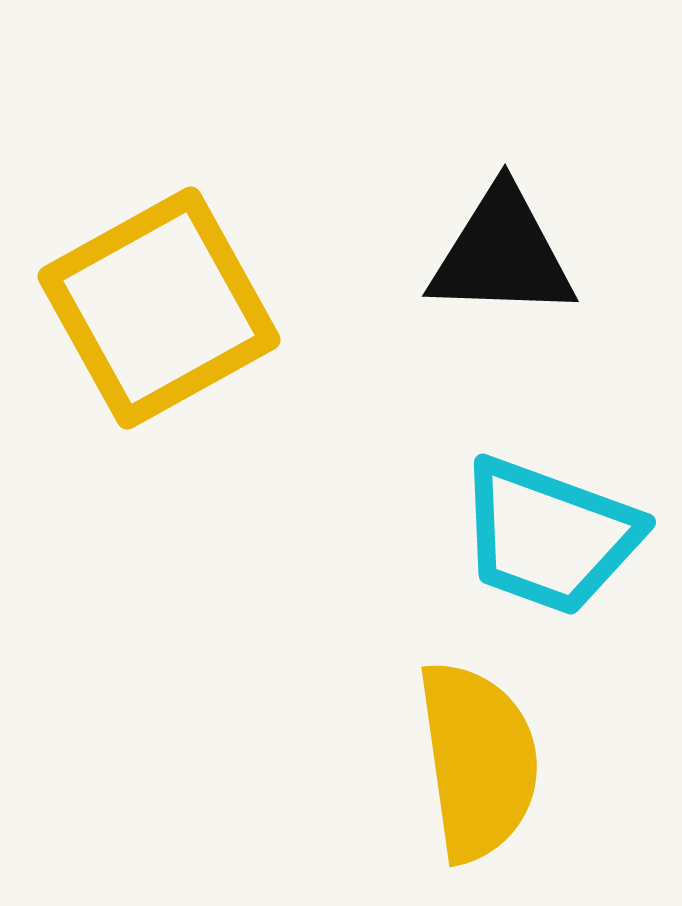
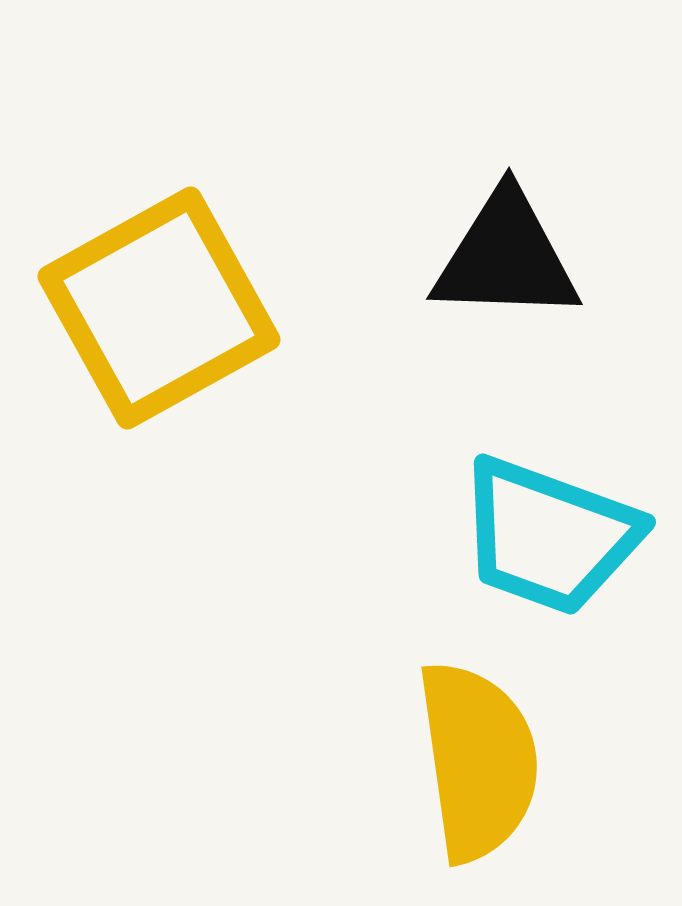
black triangle: moved 4 px right, 3 px down
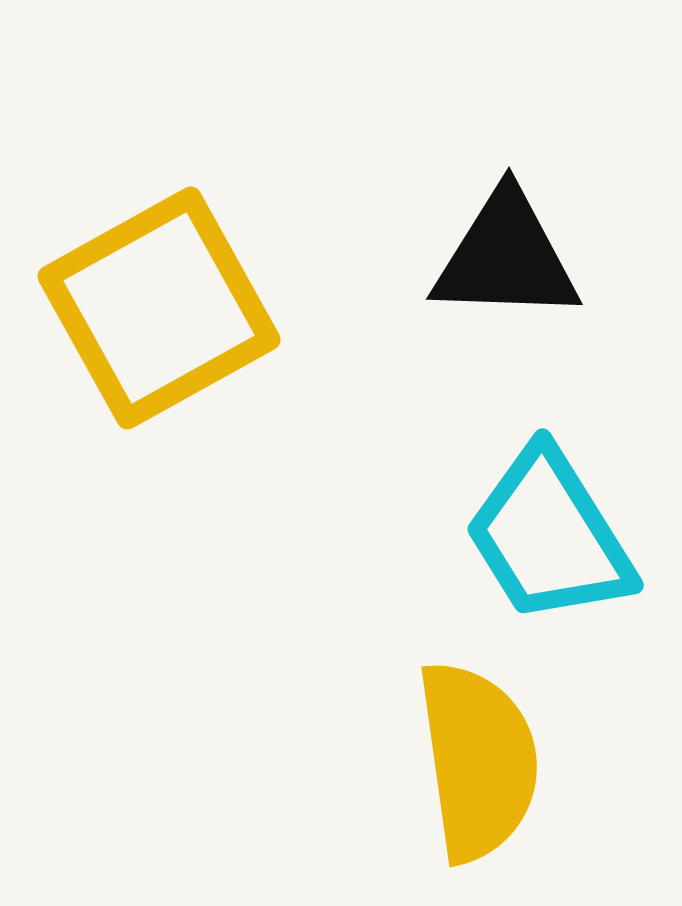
cyan trapezoid: rotated 38 degrees clockwise
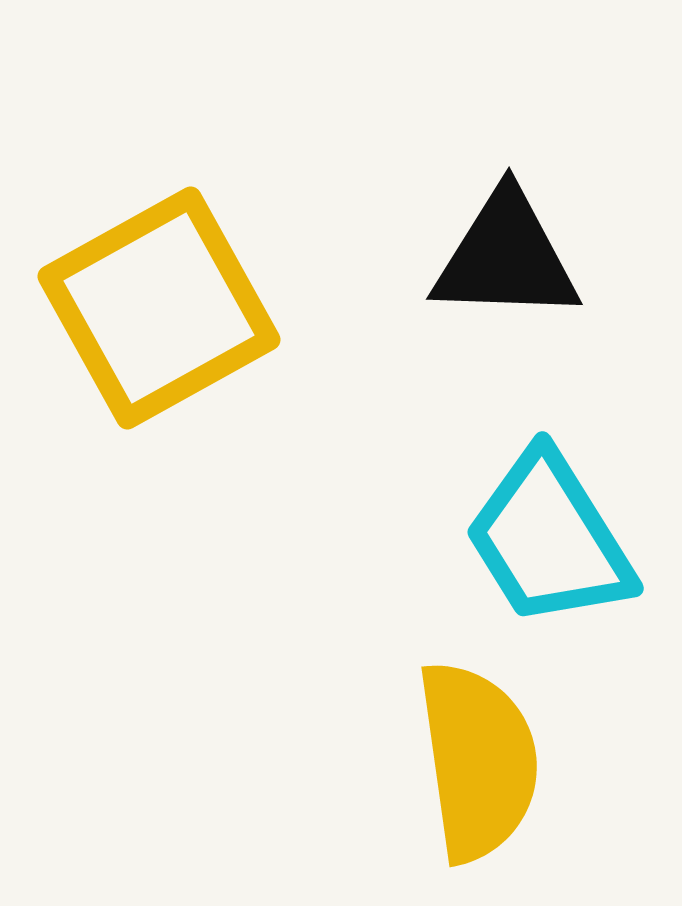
cyan trapezoid: moved 3 px down
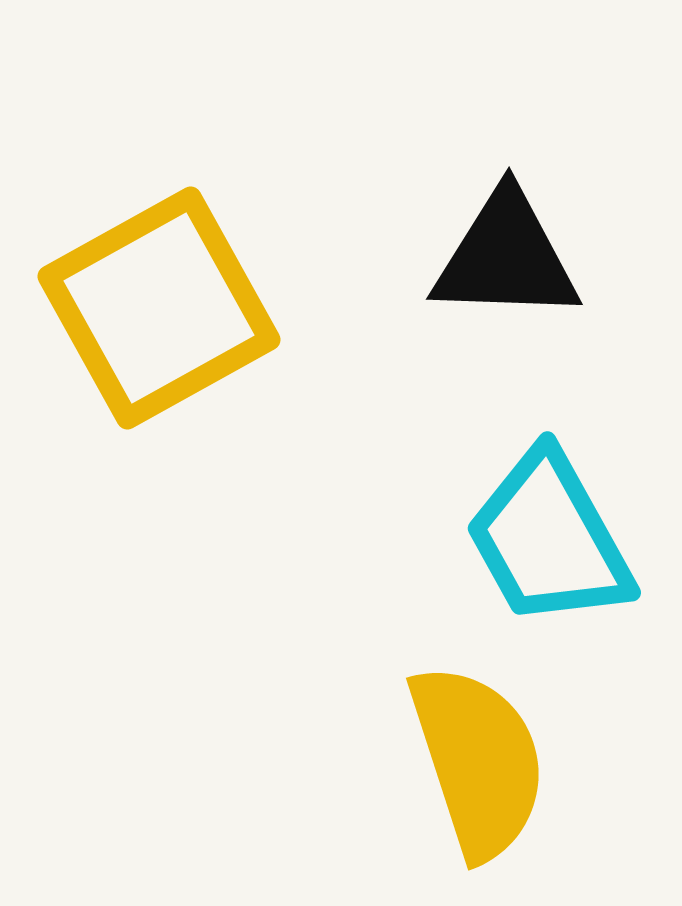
cyan trapezoid: rotated 3 degrees clockwise
yellow semicircle: rotated 10 degrees counterclockwise
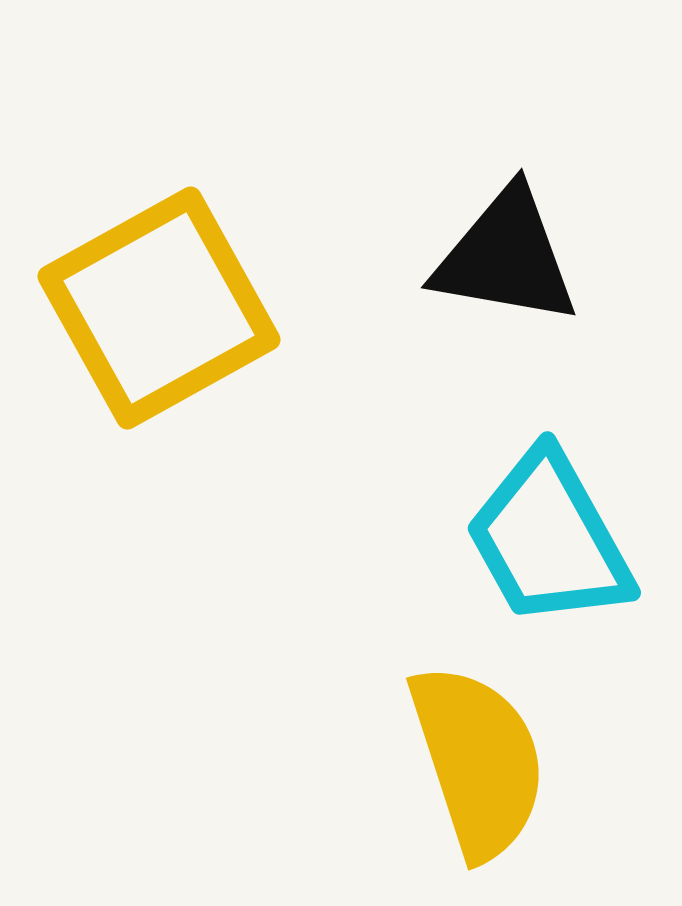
black triangle: rotated 8 degrees clockwise
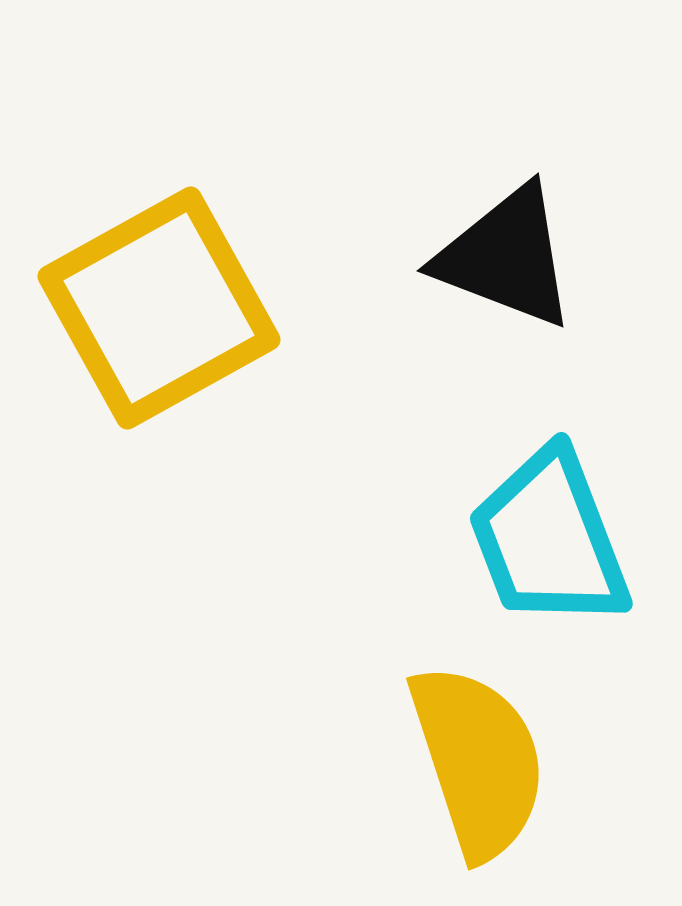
black triangle: rotated 11 degrees clockwise
cyan trapezoid: rotated 8 degrees clockwise
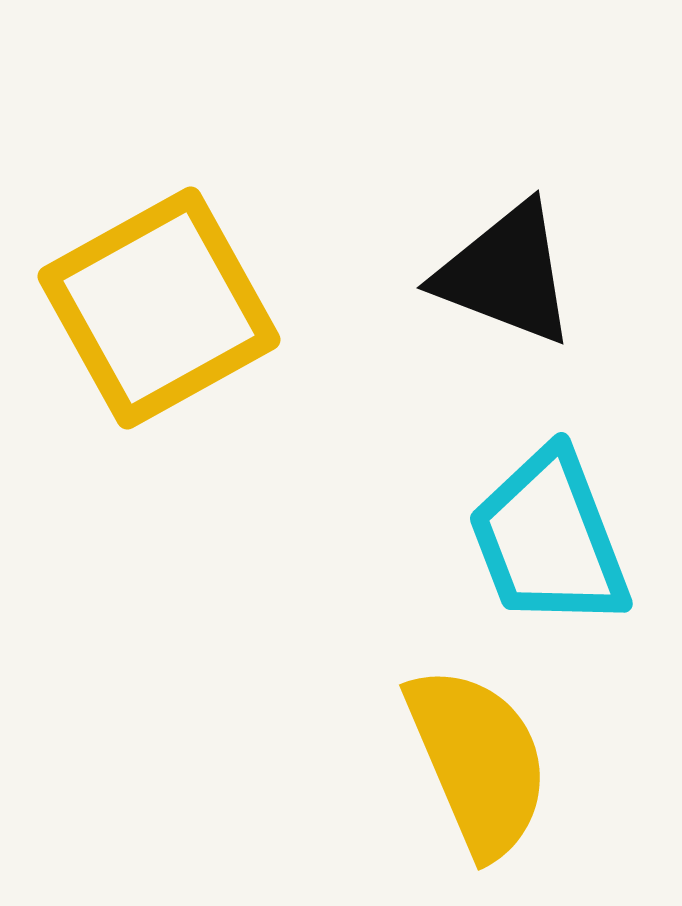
black triangle: moved 17 px down
yellow semicircle: rotated 5 degrees counterclockwise
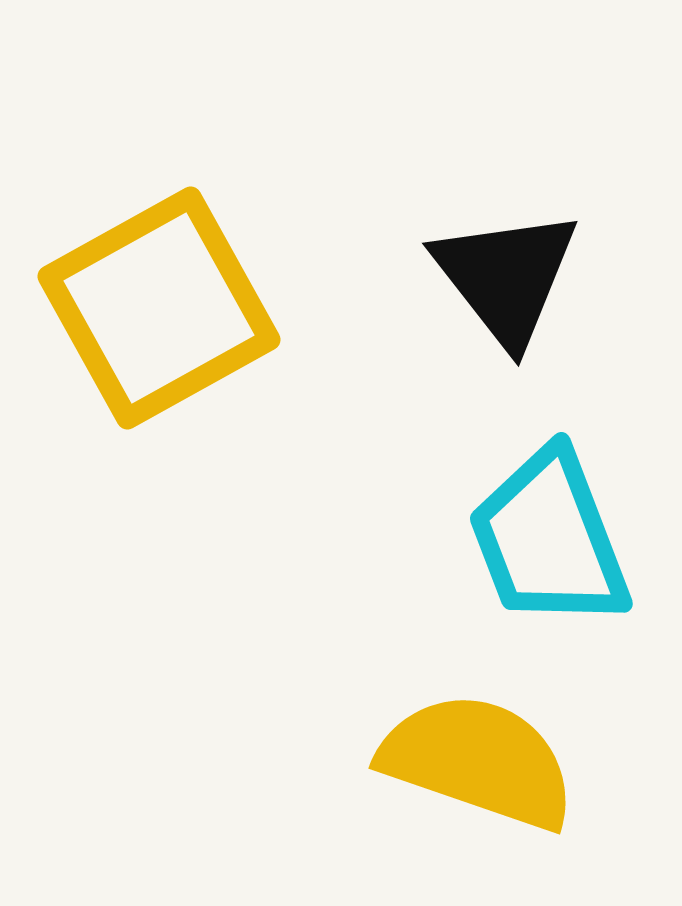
black triangle: moved 3 px down; rotated 31 degrees clockwise
yellow semicircle: rotated 48 degrees counterclockwise
